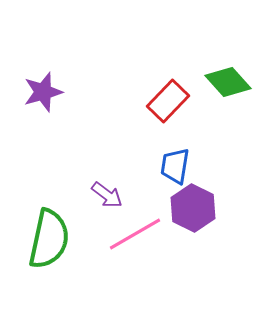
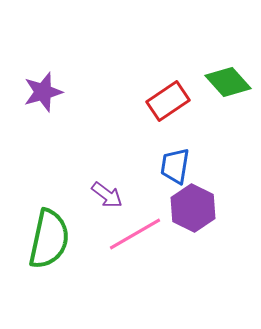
red rectangle: rotated 12 degrees clockwise
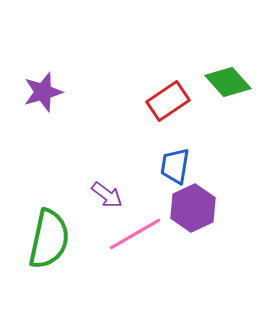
purple hexagon: rotated 9 degrees clockwise
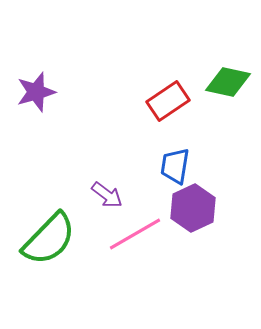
green diamond: rotated 36 degrees counterclockwise
purple star: moved 7 px left
green semicircle: rotated 32 degrees clockwise
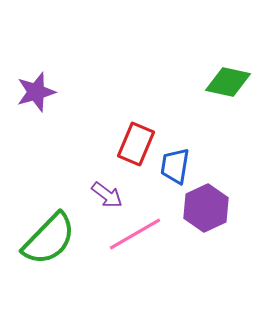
red rectangle: moved 32 px left, 43 px down; rotated 33 degrees counterclockwise
purple hexagon: moved 13 px right
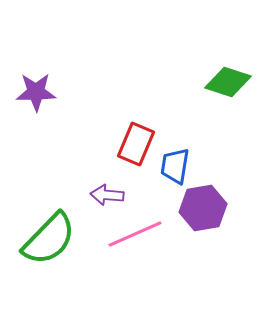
green diamond: rotated 6 degrees clockwise
purple star: rotated 15 degrees clockwise
purple arrow: rotated 148 degrees clockwise
purple hexagon: moved 3 px left; rotated 15 degrees clockwise
pink line: rotated 6 degrees clockwise
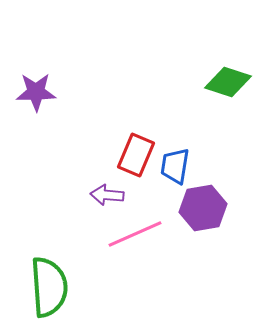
red rectangle: moved 11 px down
green semicircle: moved 48 px down; rotated 48 degrees counterclockwise
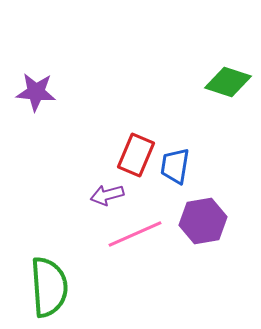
purple star: rotated 6 degrees clockwise
purple arrow: rotated 20 degrees counterclockwise
purple hexagon: moved 13 px down
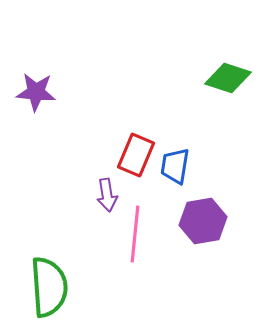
green diamond: moved 4 px up
purple arrow: rotated 84 degrees counterclockwise
pink line: rotated 60 degrees counterclockwise
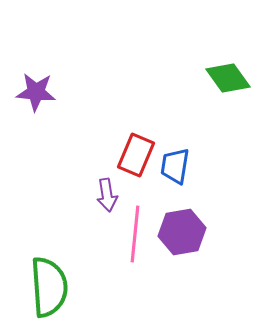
green diamond: rotated 36 degrees clockwise
purple hexagon: moved 21 px left, 11 px down
